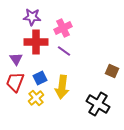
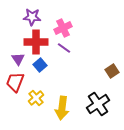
purple line: moved 3 px up
purple triangle: moved 2 px right
brown square: rotated 32 degrees clockwise
blue square: moved 13 px up; rotated 16 degrees counterclockwise
yellow arrow: moved 21 px down
black cross: rotated 25 degrees clockwise
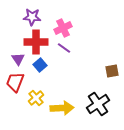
brown square: rotated 24 degrees clockwise
yellow arrow: rotated 100 degrees counterclockwise
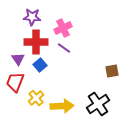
yellow arrow: moved 2 px up
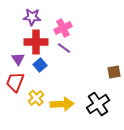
brown square: moved 2 px right, 1 px down
yellow arrow: moved 2 px up
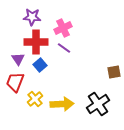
yellow cross: moved 1 px left, 1 px down
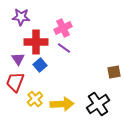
purple star: moved 11 px left
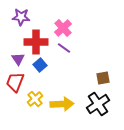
pink cross: rotated 18 degrees counterclockwise
brown square: moved 11 px left, 6 px down
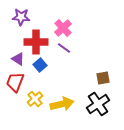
purple triangle: rotated 24 degrees counterclockwise
yellow arrow: rotated 10 degrees counterclockwise
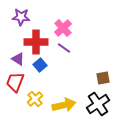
yellow arrow: moved 2 px right, 1 px down
